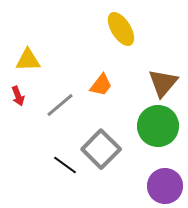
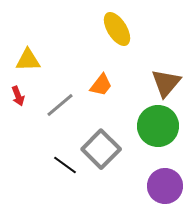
yellow ellipse: moved 4 px left
brown triangle: moved 3 px right
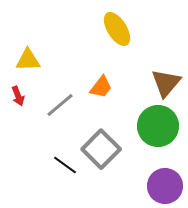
orange trapezoid: moved 2 px down
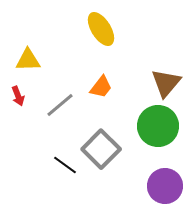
yellow ellipse: moved 16 px left
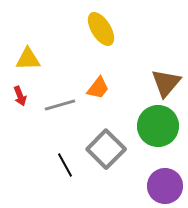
yellow triangle: moved 1 px up
orange trapezoid: moved 3 px left, 1 px down
red arrow: moved 2 px right
gray line: rotated 24 degrees clockwise
gray square: moved 5 px right
black line: rotated 25 degrees clockwise
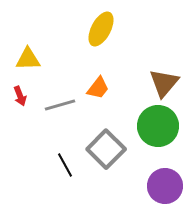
yellow ellipse: rotated 60 degrees clockwise
brown triangle: moved 2 px left
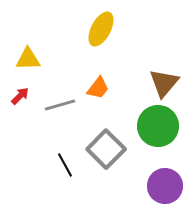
red arrow: rotated 114 degrees counterclockwise
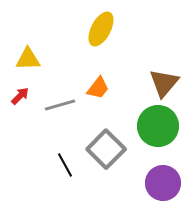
purple circle: moved 2 px left, 3 px up
